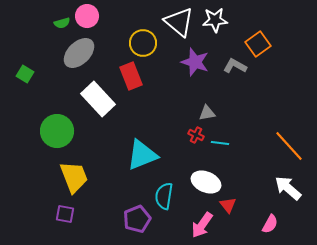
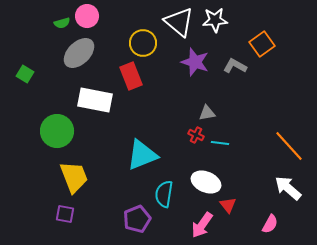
orange square: moved 4 px right
white rectangle: moved 3 px left, 1 px down; rotated 36 degrees counterclockwise
cyan semicircle: moved 2 px up
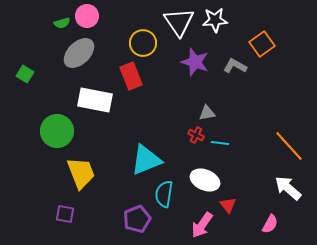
white triangle: rotated 16 degrees clockwise
cyan triangle: moved 4 px right, 5 px down
yellow trapezoid: moved 7 px right, 4 px up
white ellipse: moved 1 px left, 2 px up
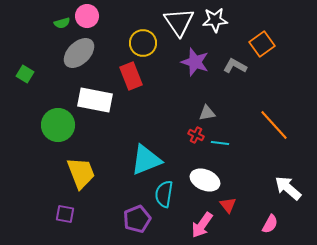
green circle: moved 1 px right, 6 px up
orange line: moved 15 px left, 21 px up
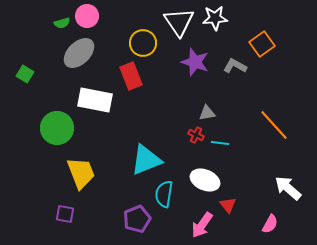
white star: moved 2 px up
green circle: moved 1 px left, 3 px down
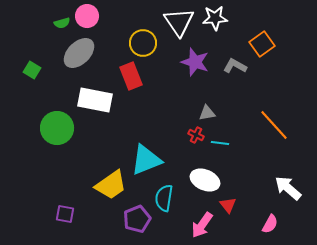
green square: moved 7 px right, 4 px up
yellow trapezoid: moved 30 px right, 12 px down; rotated 76 degrees clockwise
cyan semicircle: moved 4 px down
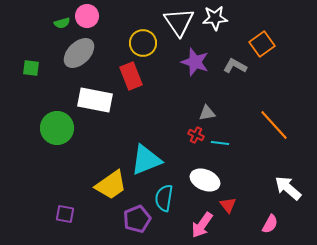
green square: moved 1 px left, 2 px up; rotated 24 degrees counterclockwise
